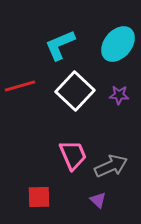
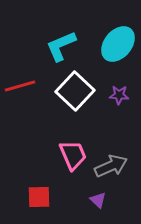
cyan L-shape: moved 1 px right, 1 px down
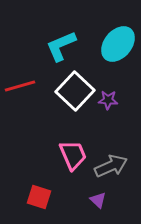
purple star: moved 11 px left, 5 px down
red square: rotated 20 degrees clockwise
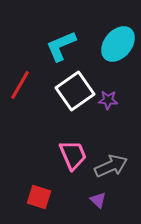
red line: moved 1 px up; rotated 44 degrees counterclockwise
white square: rotated 12 degrees clockwise
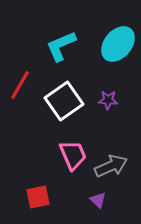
white square: moved 11 px left, 10 px down
red square: moved 1 px left; rotated 30 degrees counterclockwise
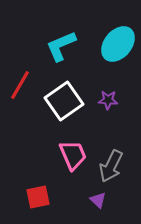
gray arrow: rotated 140 degrees clockwise
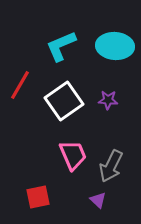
cyan ellipse: moved 3 px left, 2 px down; rotated 54 degrees clockwise
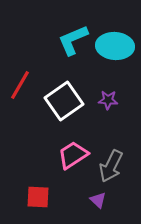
cyan L-shape: moved 12 px right, 6 px up
pink trapezoid: rotated 100 degrees counterclockwise
red square: rotated 15 degrees clockwise
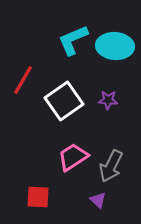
red line: moved 3 px right, 5 px up
pink trapezoid: moved 2 px down
